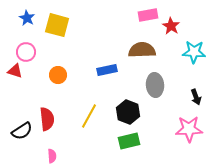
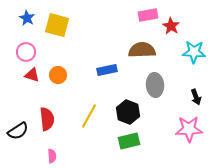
red triangle: moved 17 px right, 4 px down
black semicircle: moved 4 px left
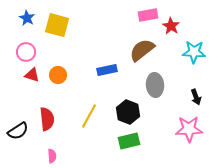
brown semicircle: rotated 36 degrees counterclockwise
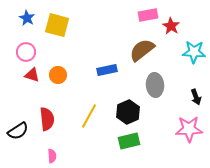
black hexagon: rotated 15 degrees clockwise
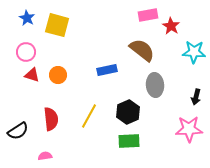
brown semicircle: rotated 76 degrees clockwise
black arrow: rotated 35 degrees clockwise
red semicircle: moved 4 px right
green rectangle: rotated 10 degrees clockwise
pink semicircle: moved 7 px left; rotated 96 degrees counterclockwise
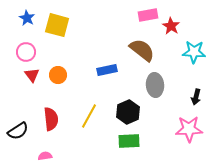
red triangle: rotated 35 degrees clockwise
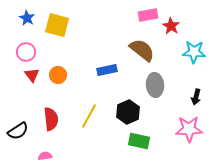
green rectangle: moved 10 px right; rotated 15 degrees clockwise
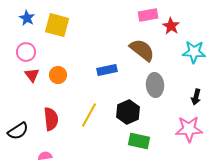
yellow line: moved 1 px up
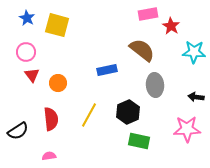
pink rectangle: moved 1 px up
orange circle: moved 8 px down
black arrow: rotated 84 degrees clockwise
pink star: moved 2 px left
pink semicircle: moved 4 px right
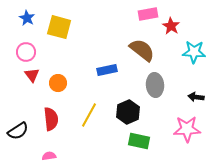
yellow square: moved 2 px right, 2 px down
